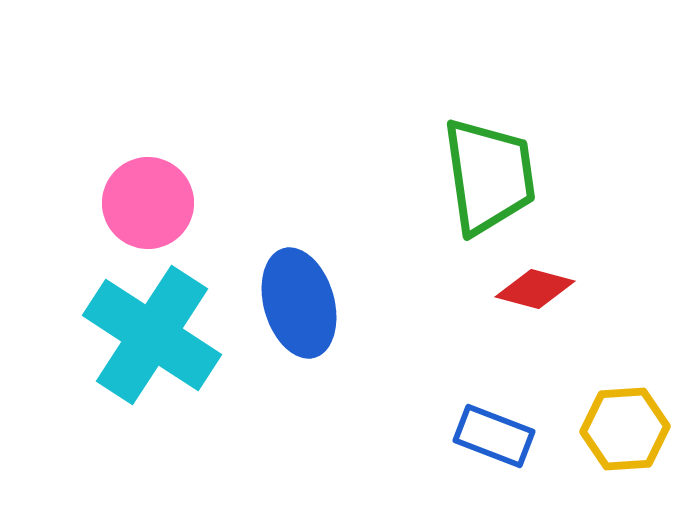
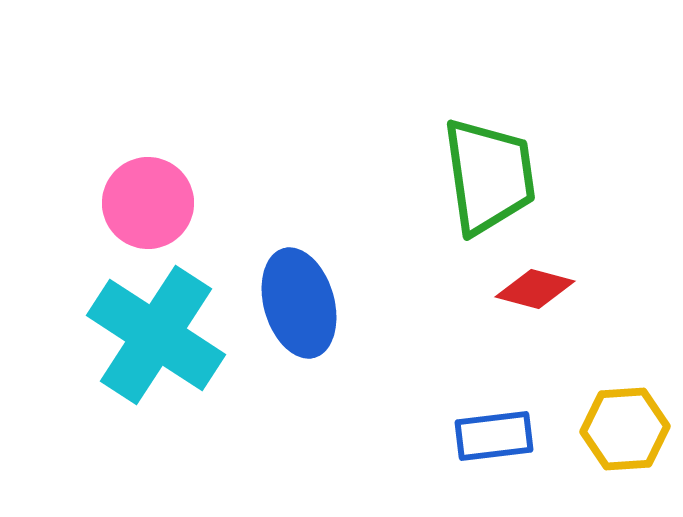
cyan cross: moved 4 px right
blue rectangle: rotated 28 degrees counterclockwise
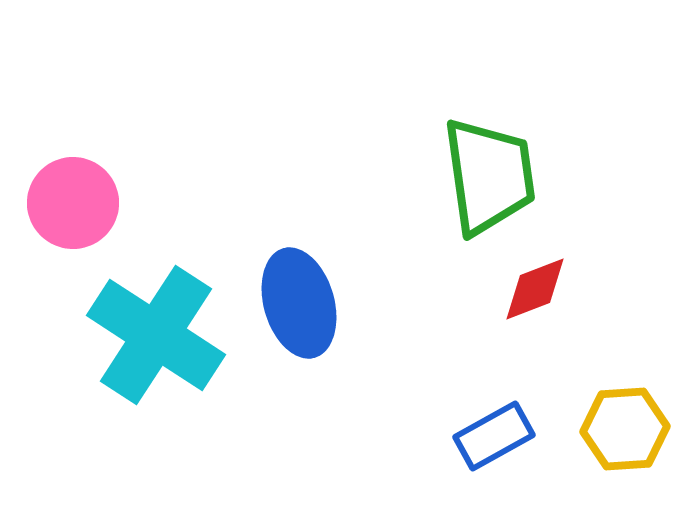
pink circle: moved 75 px left
red diamond: rotated 36 degrees counterclockwise
blue rectangle: rotated 22 degrees counterclockwise
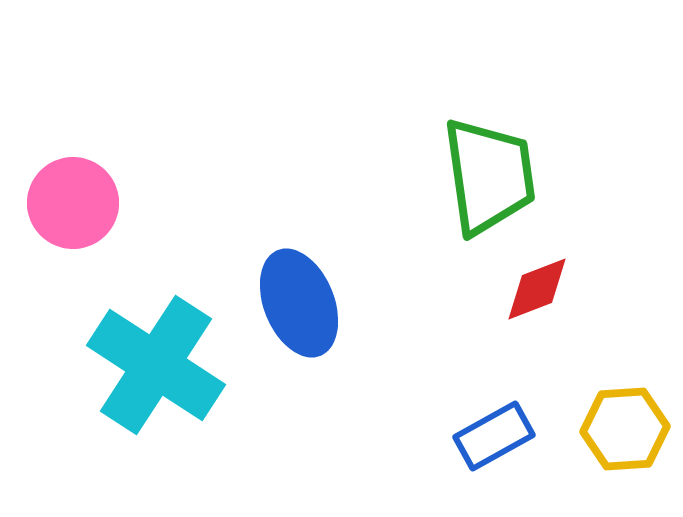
red diamond: moved 2 px right
blue ellipse: rotated 6 degrees counterclockwise
cyan cross: moved 30 px down
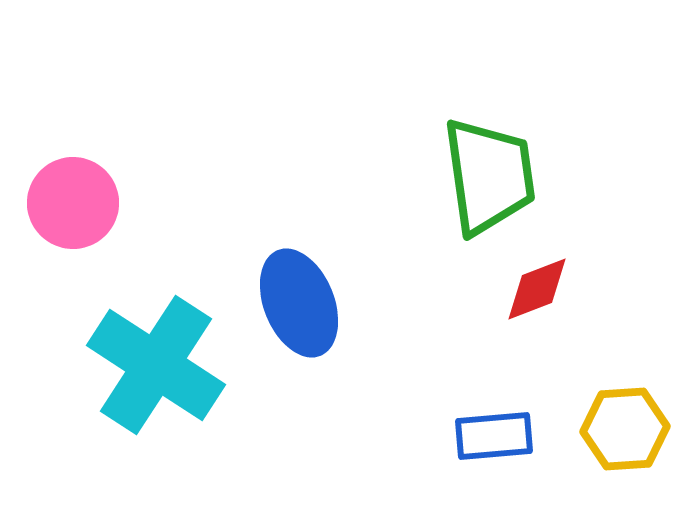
blue rectangle: rotated 24 degrees clockwise
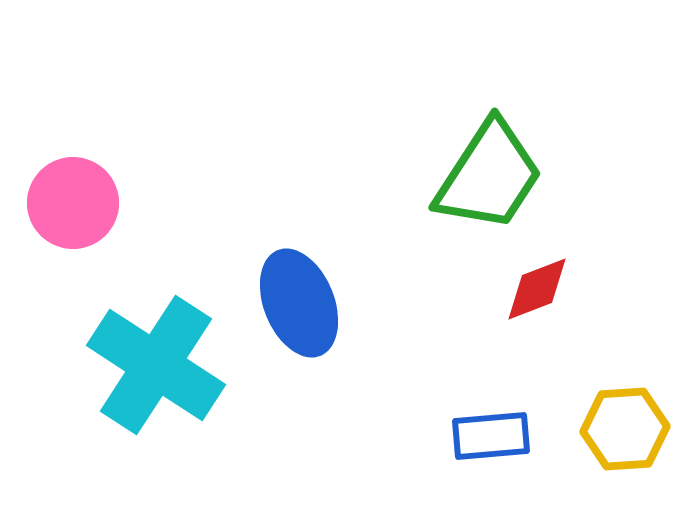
green trapezoid: rotated 41 degrees clockwise
blue rectangle: moved 3 px left
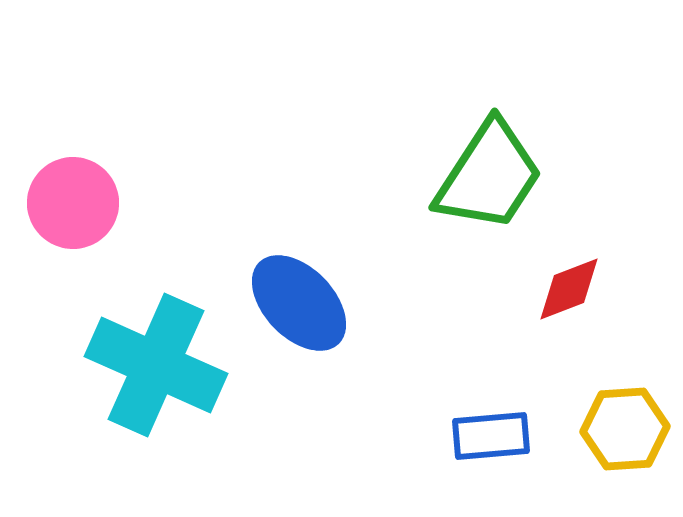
red diamond: moved 32 px right
blue ellipse: rotated 22 degrees counterclockwise
cyan cross: rotated 9 degrees counterclockwise
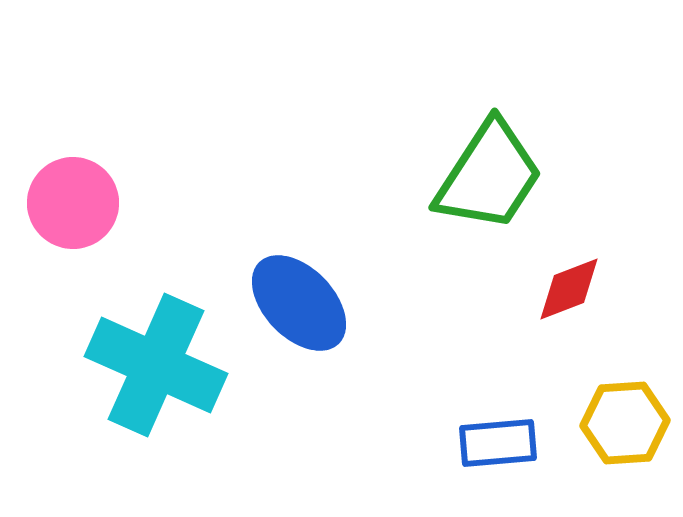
yellow hexagon: moved 6 px up
blue rectangle: moved 7 px right, 7 px down
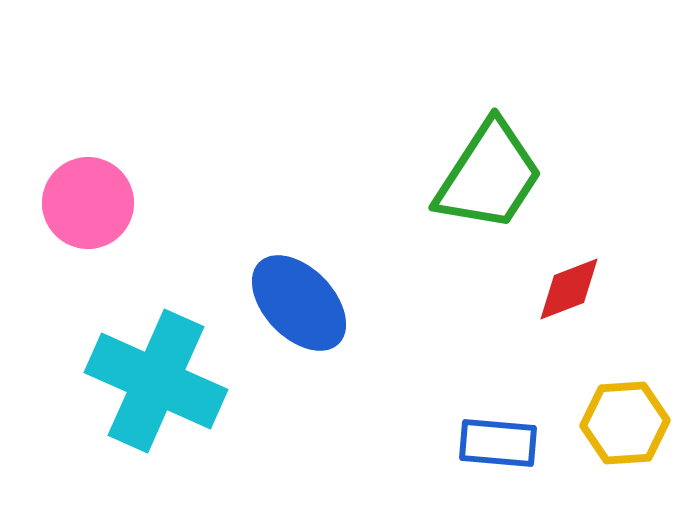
pink circle: moved 15 px right
cyan cross: moved 16 px down
blue rectangle: rotated 10 degrees clockwise
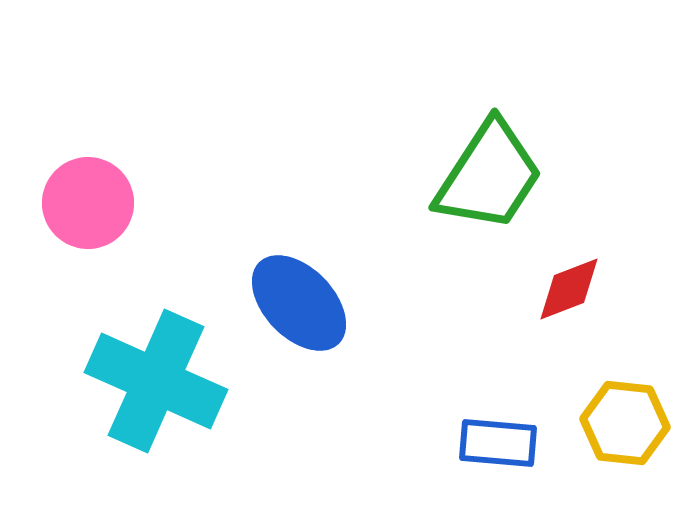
yellow hexagon: rotated 10 degrees clockwise
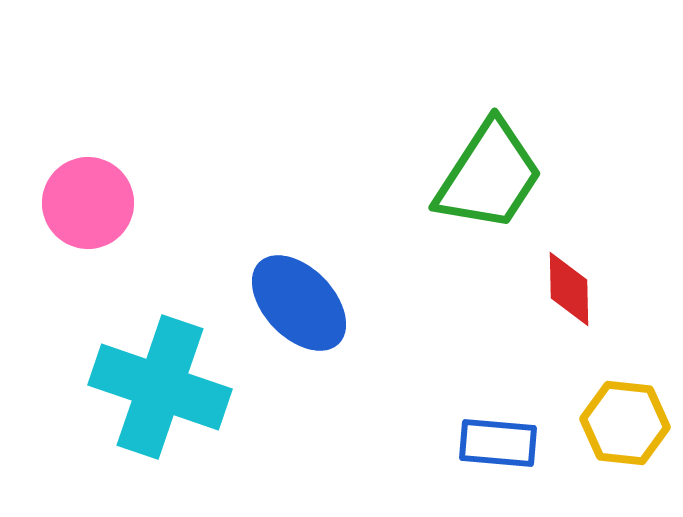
red diamond: rotated 70 degrees counterclockwise
cyan cross: moved 4 px right, 6 px down; rotated 5 degrees counterclockwise
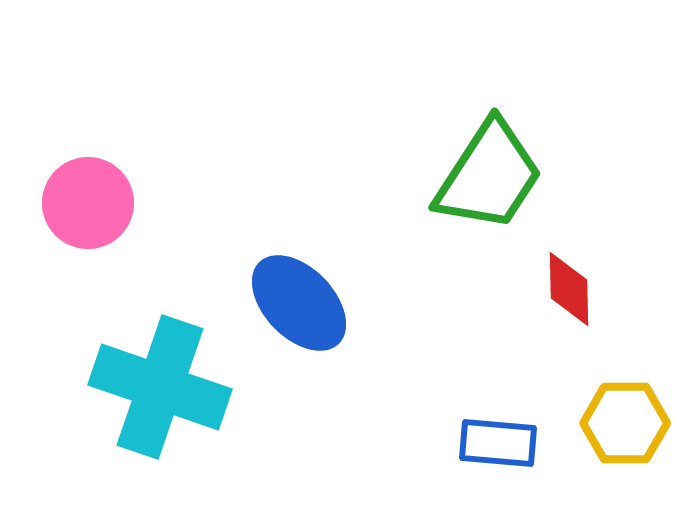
yellow hexagon: rotated 6 degrees counterclockwise
